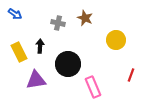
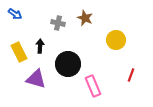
purple triangle: moved 1 px up; rotated 25 degrees clockwise
pink rectangle: moved 1 px up
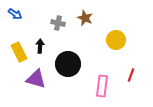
pink rectangle: moved 9 px right; rotated 30 degrees clockwise
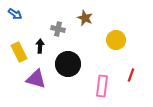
gray cross: moved 6 px down
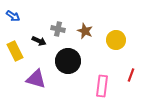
blue arrow: moved 2 px left, 2 px down
brown star: moved 13 px down
black arrow: moved 1 px left, 5 px up; rotated 112 degrees clockwise
yellow rectangle: moved 4 px left, 1 px up
black circle: moved 3 px up
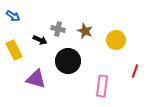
black arrow: moved 1 px right, 1 px up
yellow rectangle: moved 1 px left, 1 px up
red line: moved 4 px right, 4 px up
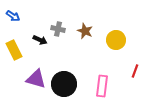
black circle: moved 4 px left, 23 px down
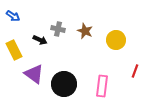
purple triangle: moved 2 px left, 5 px up; rotated 20 degrees clockwise
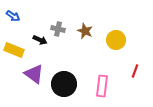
yellow rectangle: rotated 42 degrees counterclockwise
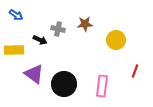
blue arrow: moved 3 px right, 1 px up
brown star: moved 7 px up; rotated 28 degrees counterclockwise
yellow rectangle: rotated 24 degrees counterclockwise
